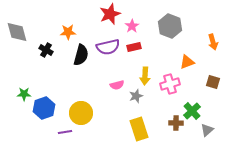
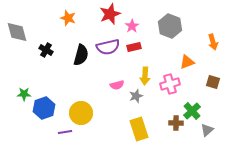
orange star: moved 14 px up; rotated 21 degrees clockwise
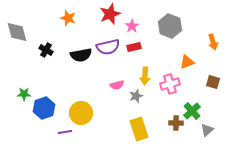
black semicircle: rotated 65 degrees clockwise
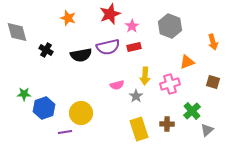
gray star: rotated 16 degrees counterclockwise
brown cross: moved 9 px left, 1 px down
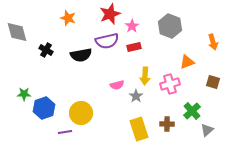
purple semicircle: moved 1 px left, 6 px up
